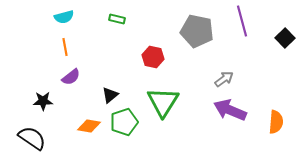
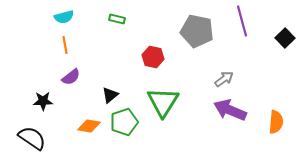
orange line: moved 2 px up
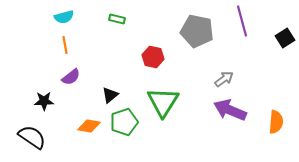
black square: rotated 12 degrees clockwise
black star: moved 1 px right
black semicircle: moved 1 px up
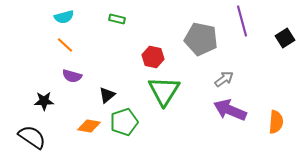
gray pentagon: moved 4 px right, 8 px down
orange line: rotated 36 degrees counterclockwise
purple semicircle: moved 1 px right, 1 px up; rotated 54 degrees clockwise
black triangle: moved 3 px left
green triangle: moved 1 px right, 11 px up
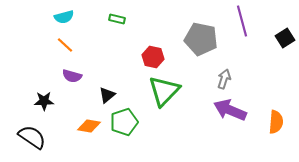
gray arrow: rotated 36 degrees counterclockwise
green triangle: rotated 12 degrees clockwise
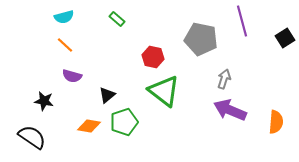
green rectangle: rotated 28 degrees clockwise
green triangle: rotated 36 degrees counterclockwise
black star: rotated 12 degrees clockwise
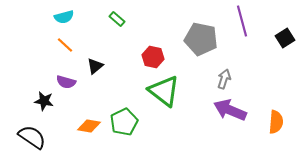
purple semicircle: moved 6 px left, 6 px down
black triangle: moved 12 px left, 29 px up
green pentagon: rotated 8 degrees counterclockwise
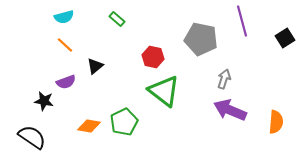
purple semicircle: rotated 36 degrees counterclockwise
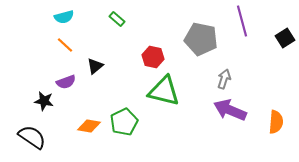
green triangle: rotated 24 degrees counterclockwise
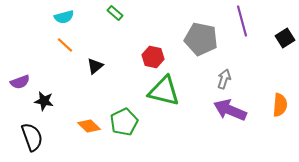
green rectangle: moved 2 px left, 6 px up
purple semicircle: moved 46 px left
orange semicircle: moved 4 px right, 17 px up
orange diamond: rotated 35 degrees clockwise
black semicircle: rotated 36 degrees clockwise
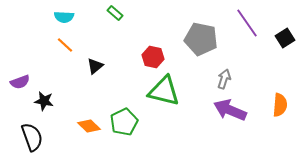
cyan semicircle: rotated 18 degrees clockwise
purple line: moved 5 px right, 2 px down; rotated 20 degrees counterclockwise
